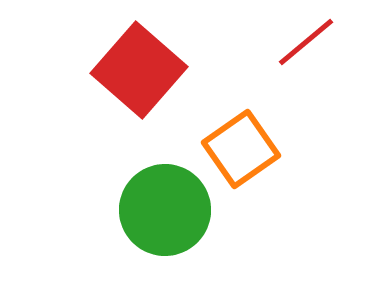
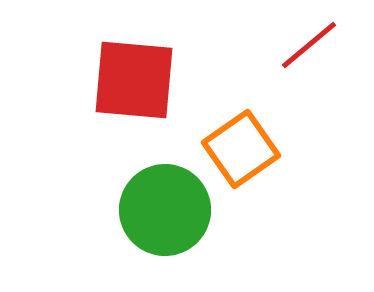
red line: moved 3 px right, 3 px down
red square: moved 5 px left, 10 px down; rotated 36 degrees counterclockwise
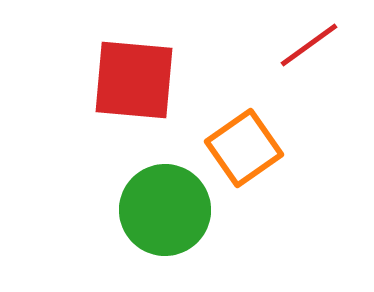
red line: rotated 4 degrees clockwise
orange square: moved 3 px right, 1 px up
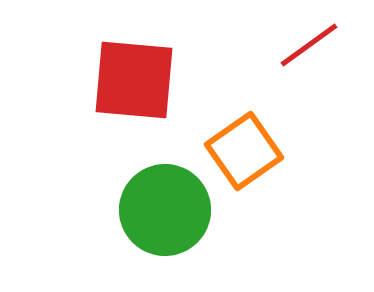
orange square: moved 3 px down
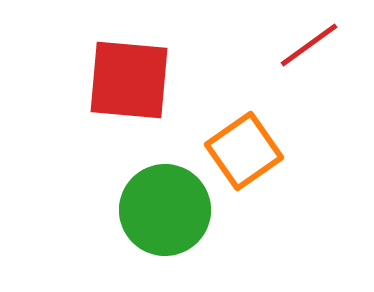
red square: moved 5 px left
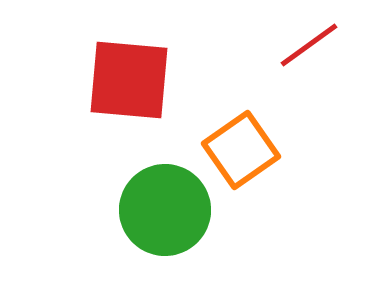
orange square: moved 3 px left, 1 px up
